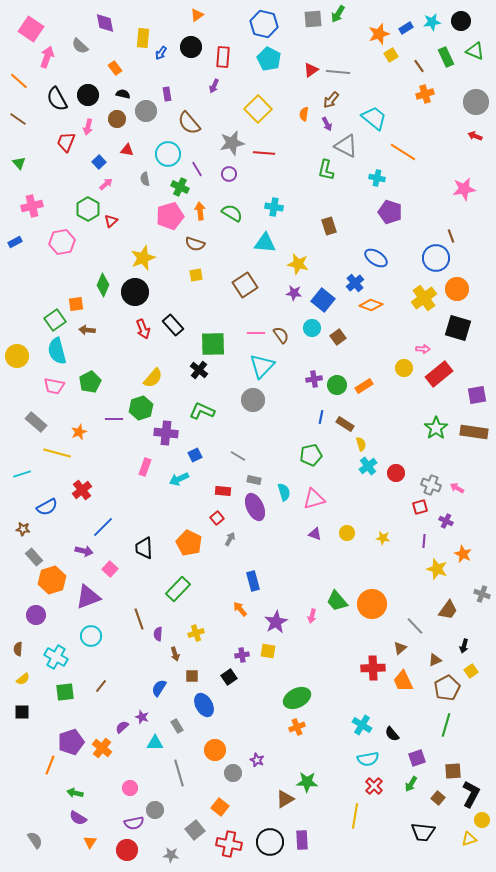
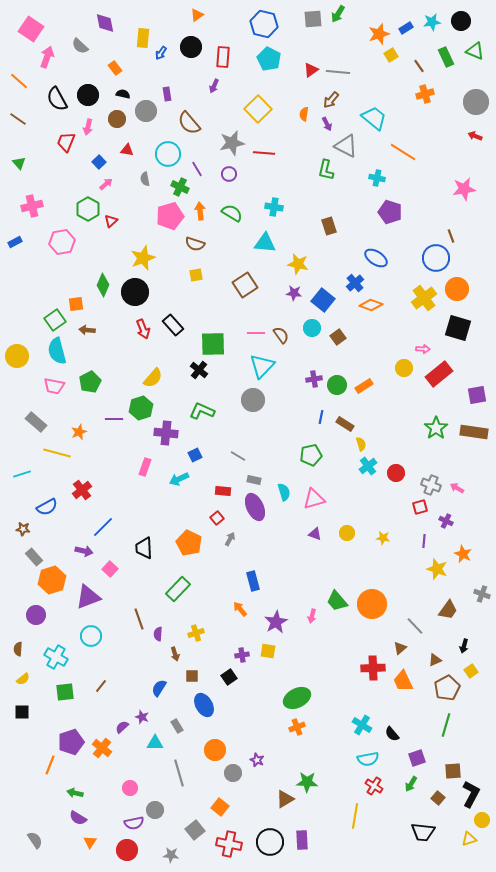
red cross at (374, 786): rotated 12 degrees counterclockwise
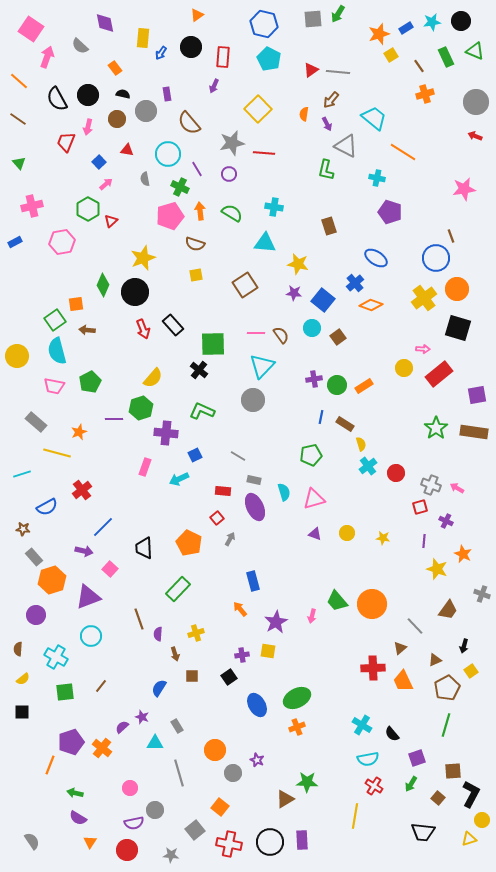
blue ellipse at (204, 705): moved 53 px right
gray semicircle at (35, 840): moved 3 px left, 1 px down
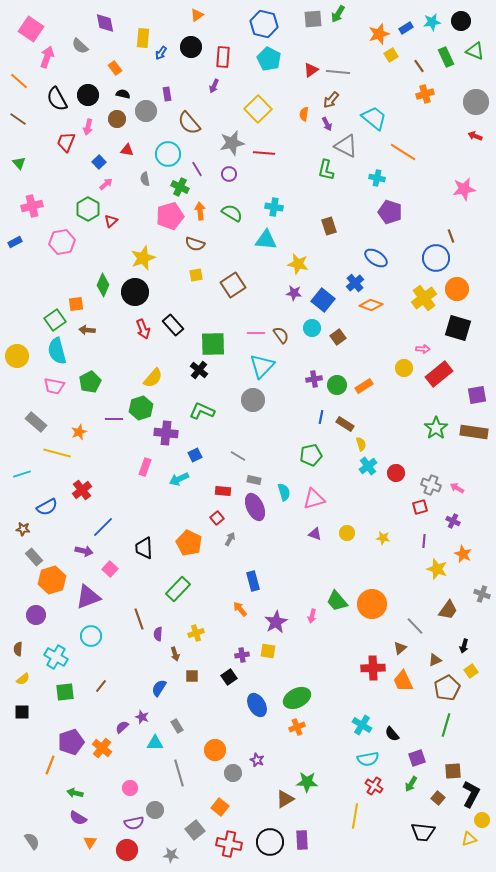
cyan triangle at (265, 243): moved 1 px right, 3 px up
brown square at (245, 285): moved 12 px left
purple cross at (446, 521): moved 7 px right
